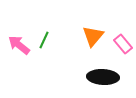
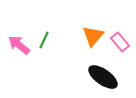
pink rectangle: moved 3 px left, 2 px up
black ellipse: rotated 32 degrees clockwise
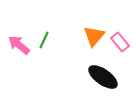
orange triangle: moved 1 px right
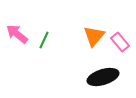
pink arrow: moved 2 px left, 11 px up
black ellipse: rotated 52 degrees counterclockwise
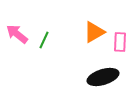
orange triangle: moved 4 px up; rotated 20 degrees clockwise
pink rectangle: rotated 42 degrees clockwise
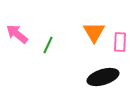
orange triangle: rotated 30 degrees counterclockwise
green line: moved 4 px right, 5 px down
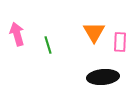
pink arrow: rotated 35 degrees clockwise
green line: rotated 42 degrees counterclockwise
black ellipse: rotated 12 degrees clockwise
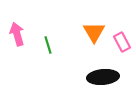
pink rectangle: moved 2 px right; rotated 30 degrees counterclockwise
